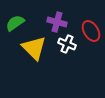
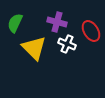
green semicircle: rotated 30 degrees counterclockwise
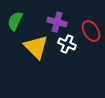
green semicircle: moved 2 px up
yellow triangle: moved 2 px right, 1 px up
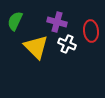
red ellipse: rotated 25 degrees clockwise
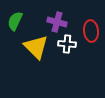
white cross: rotated 18 degrees counterclockwise
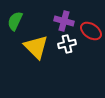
purple cross: moved 7 px right, 1 px up
red ellipse: rotated 50 degrees counterclockwise
white cross: rotated 18 degrees counterclockwise
